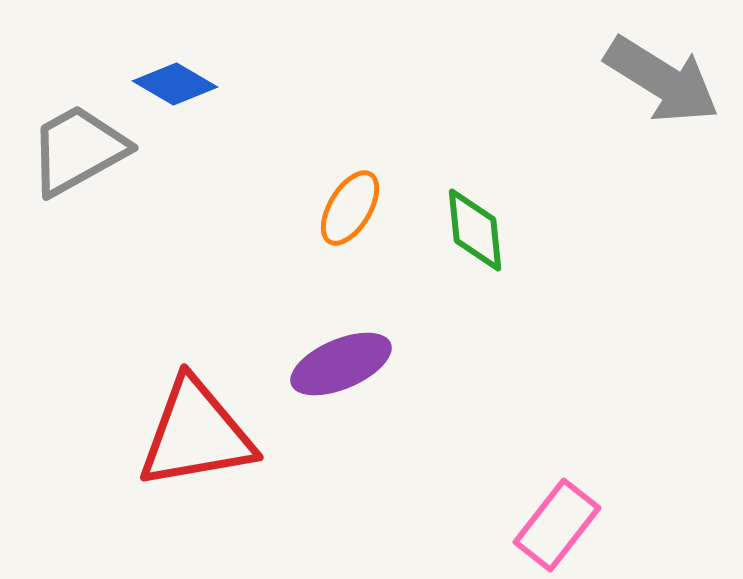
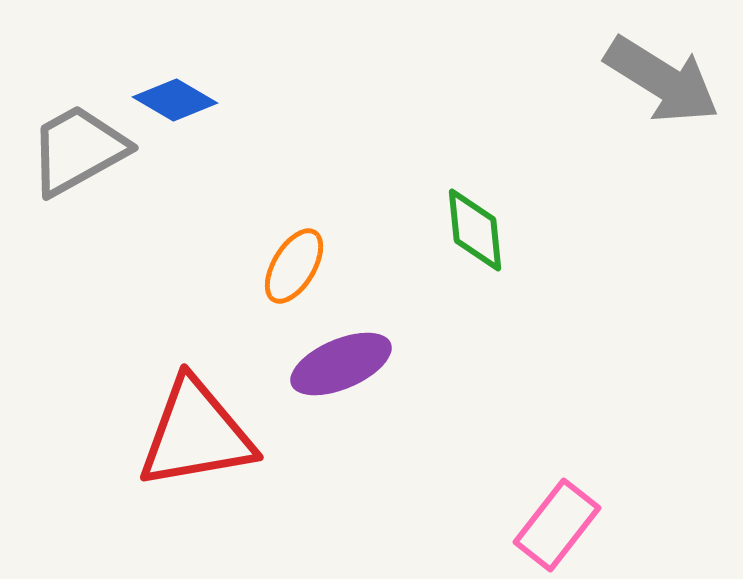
blue diamond: moved 16 px down
orange ellipse: moved 56 px left, 58 px down
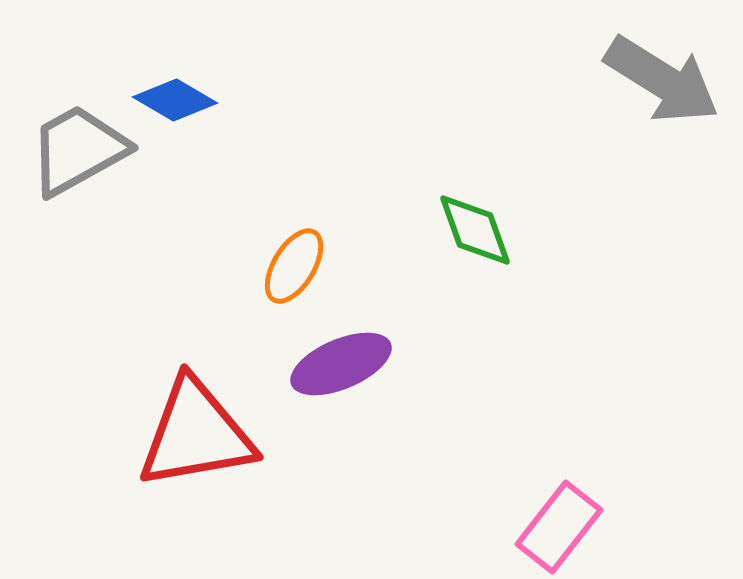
green diamond: rotated 14 degrees counterclockwise
pink rectangle: moved 2 px right, 2 px down
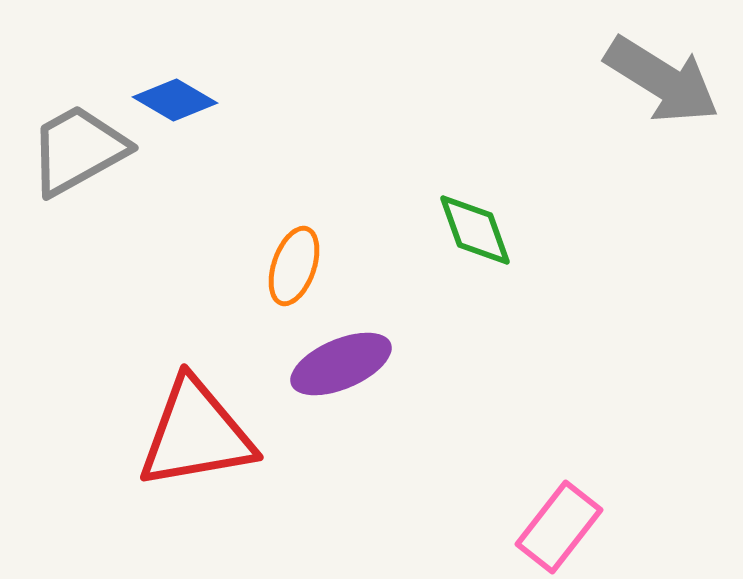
orange ellipse: rotated 12 degrees counterclockwise
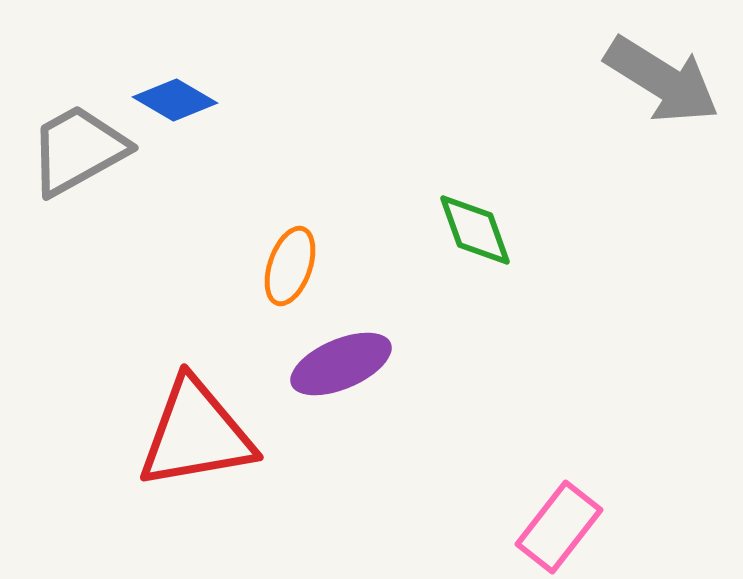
orange ellipse: moved 4 px left
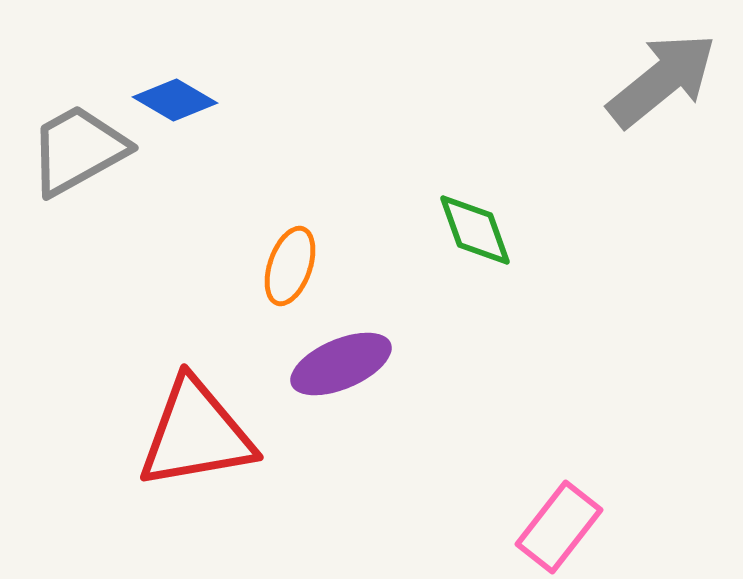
gray arrow: rotated 71 degrees counterclockwise
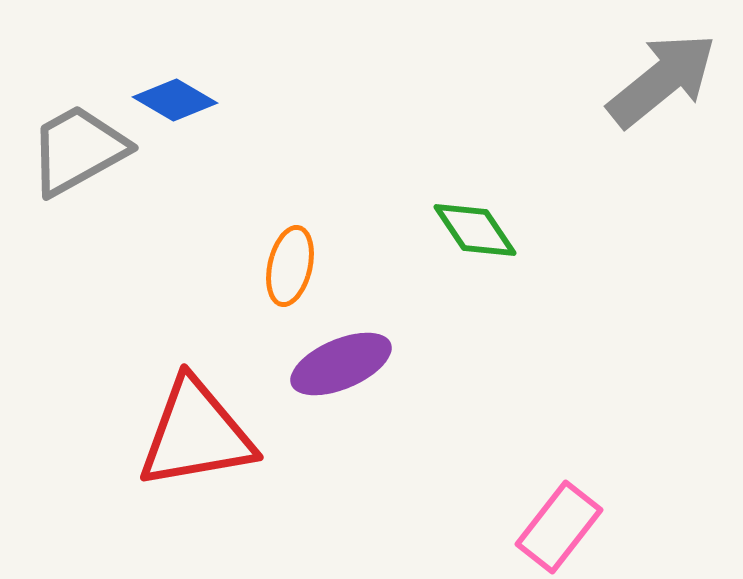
green diamond: rotated 14 degrees counterclockwise
orange ellipse: rotated 6 degrees counterclockwise
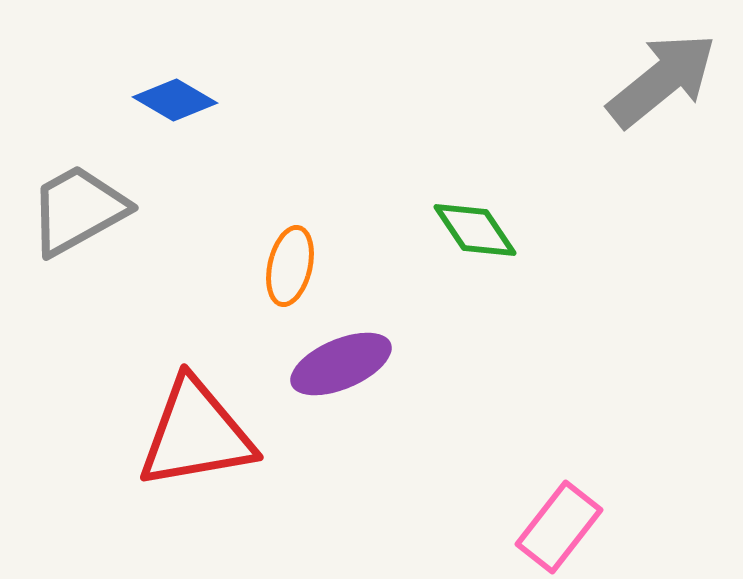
gray trapezoid: moved 60 px down
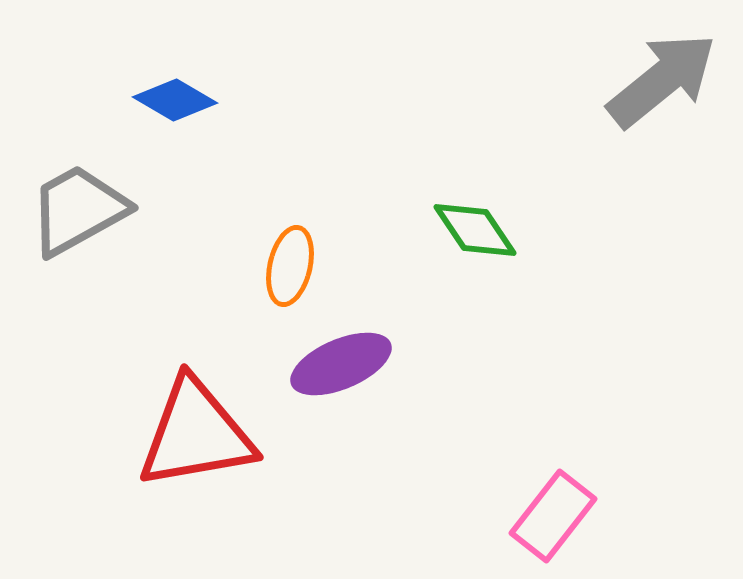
pink rectangle: moved 6 px left, 11 px up
